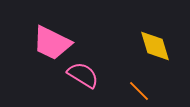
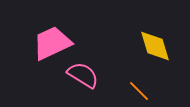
pink trapezoid: rotated 129 degrees clockwise
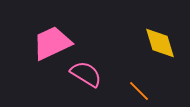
yellow diamond: moved 5 px right, 3 px up
pink semicircle: moved 3 px right, 1 px up
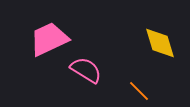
pink trapezoid: moved 3 px left, 4 px up
pink semicircle: moved 4 px up
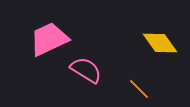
yellow diamond: rotated 18 degrees counterclockwise
orange line: moved 2 px up
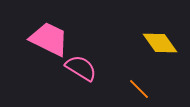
pink trapezoid: rotated 51 degrees clockwise
pink semicircle: moved 5 px left, 2 px up
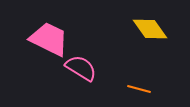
yellow diamond: moved 10 px left, 14 px up
orange line: rotated 30 degrees counterclockwise
